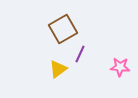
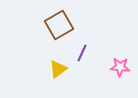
brown square: moved 4 px left, 4 px up
purple line: moved 2 px right, 1 px up
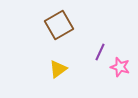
purple line: moved 18 px right, 1 px up
pink star: rotated 12 degrees clockwise
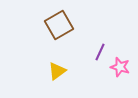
yellow triangle: moved 1 px left, 2 px down
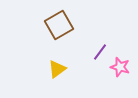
purple line: rotated 12 degrees clockwise
yellow triangle: moved 2 px up
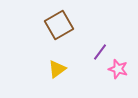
pink star: moved 2 px left, 2 px down
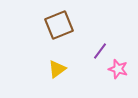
brown square: rotated 8 degrees clockwise
purple line: moved 1 px up
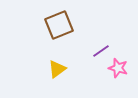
purple line: moved 1 px right; rotated 18 degrees clockwise
pink star: moved 1 px up
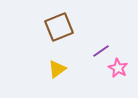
brown square: moved 2 px down
pink star: rotated 12 degrees clockwise
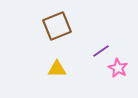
brown square: moved 2 px left, 1 px up
yellow triangle: rotated 36 degrees clockwise
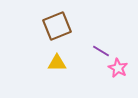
purple line: rotated 66 degrees clockwise
yellow triangle: moved 6 px up
